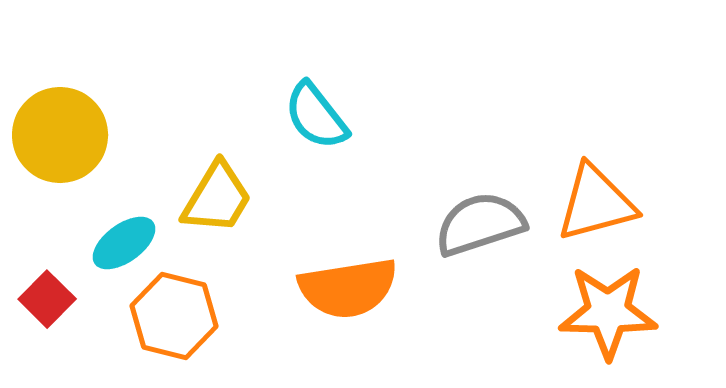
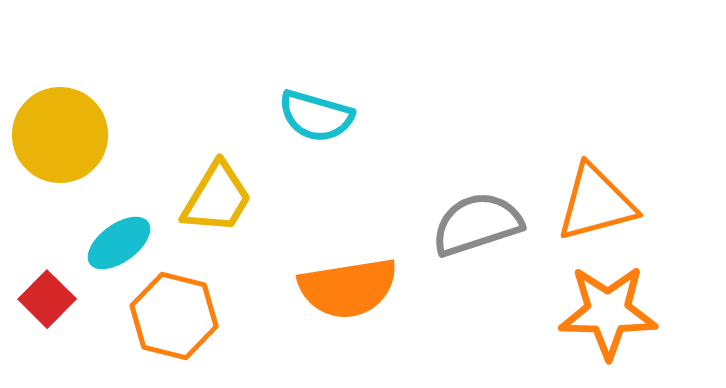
cyan semicircle: rotated 36 degrees counterclockwise
gray semicircle: moved 3 px left
cyan ellipse: moved 5 px left
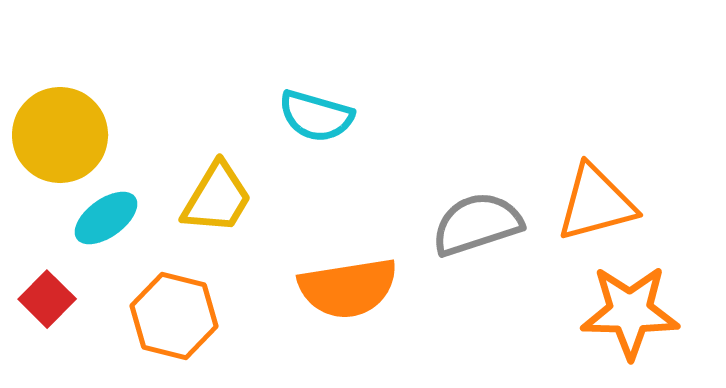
cyan ellipse: moved 13 px left, 25 px up
orange star: moved 22 px right
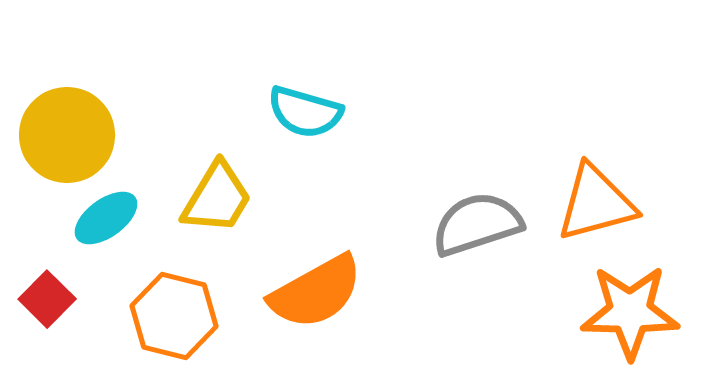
cyan semicircle: moved 11 px left, 4 px up
yellow circle: moved 7 px right
orange semicircle: moved 32 px left, 4 px down; rotated 20 degrees counterclockwise
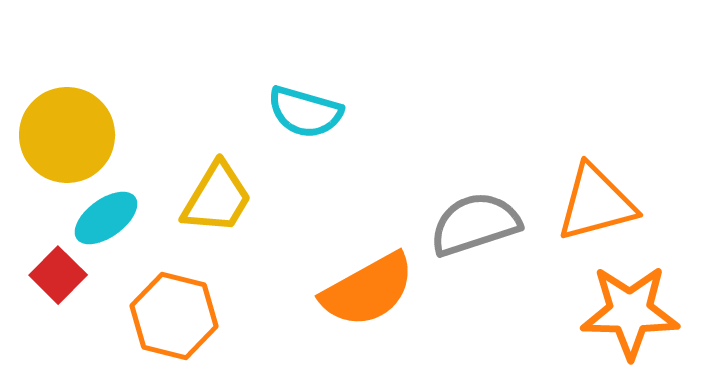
gray semicircle: moved 2 px left
orange semicircle: moved 52 px right, 2 px up
red square: moved 11 px right, 24 px up
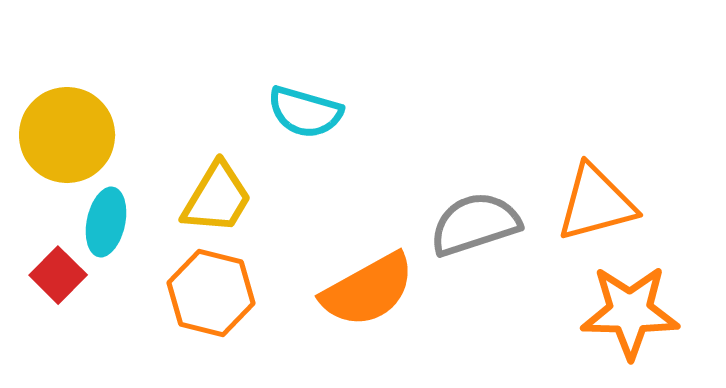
cyan ellipse: moved 4 px down; rotated 42 degrees counterclockwise
orange hexagon: moved 37 px right, 23 px up
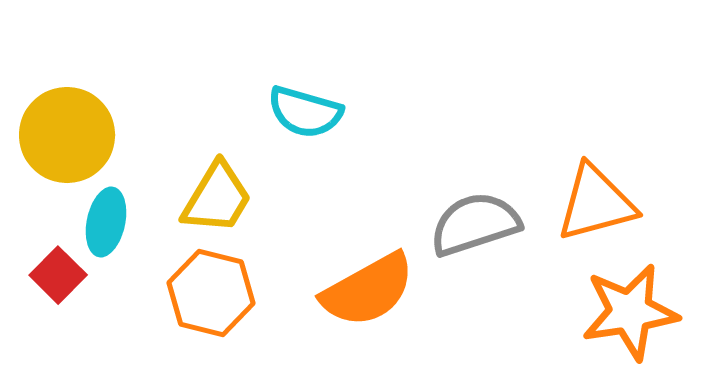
orange star: rotated 10 degrees counterclockwise
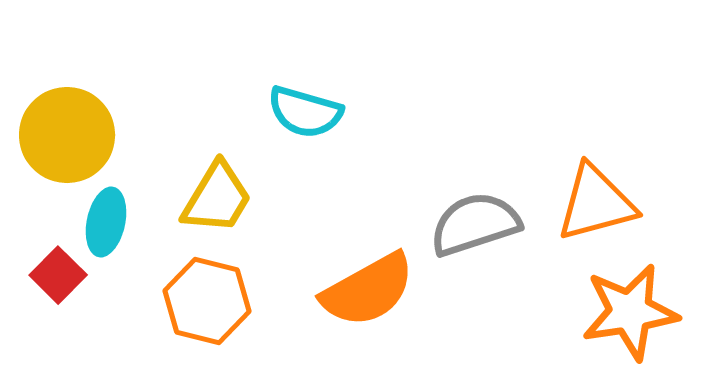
orange hexagon: moved 4 px left, 8 px down
